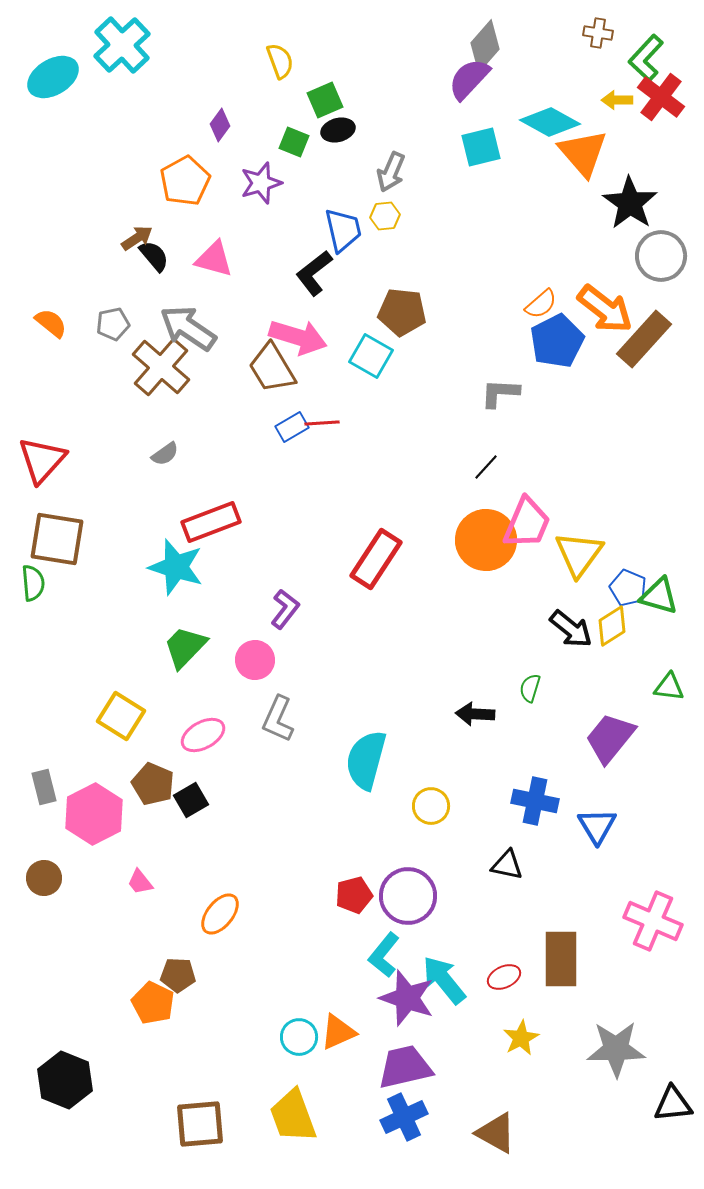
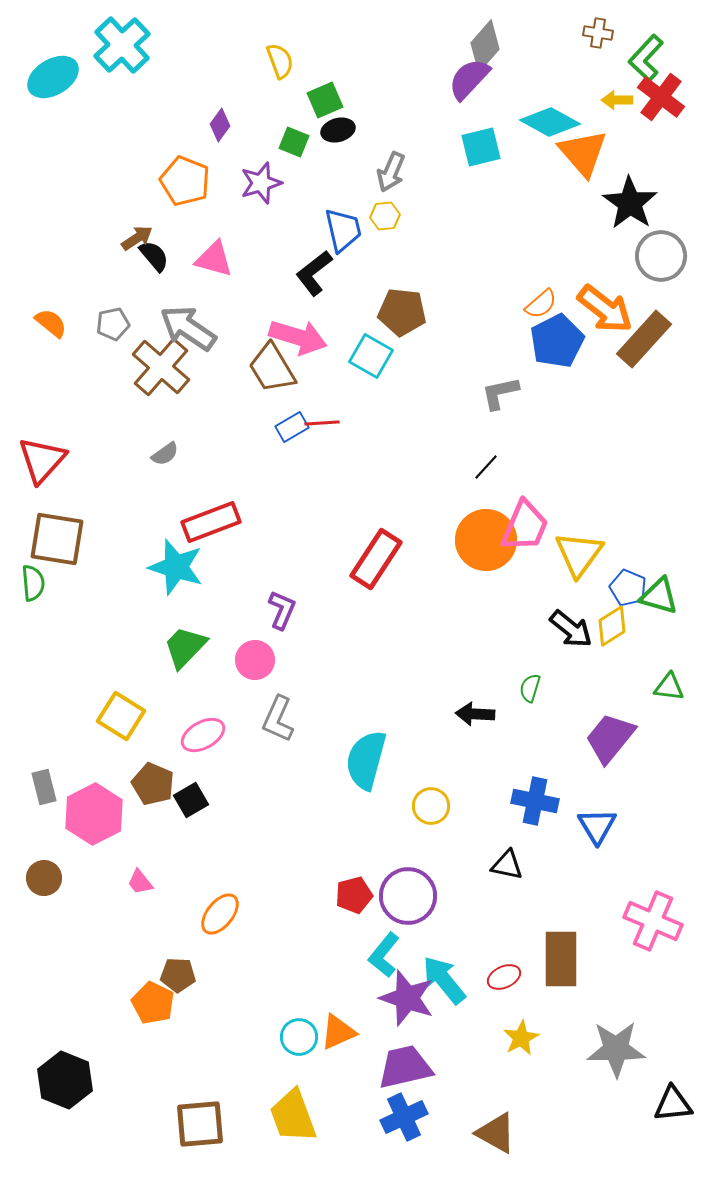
orange pentagon at (185, 181): rotated 21 degrees counterclockwise
gray L-shape at (500, 393): rotated 15 degrees counterclockwise
pink trapezoid at (527, 523): moved 2 px left, 3 px down
purple L-shape at (285, 609): moved 3 px left, 1 px down; rotated 15 degrees counterclockwise
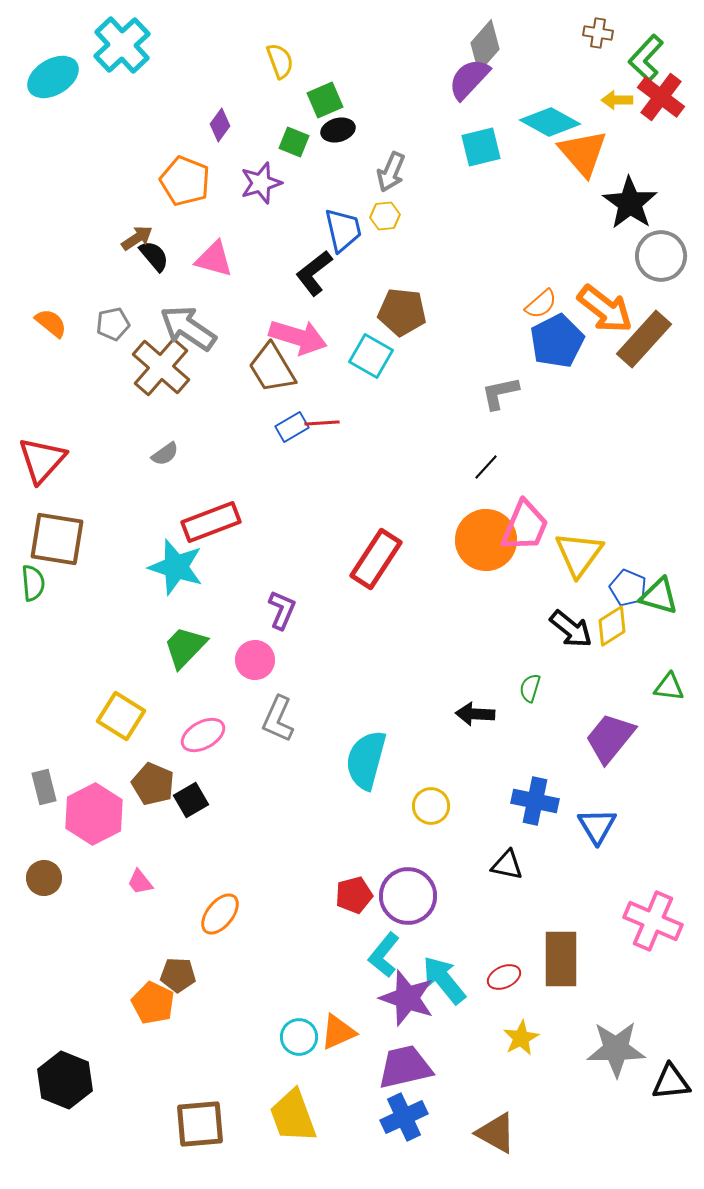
black triangle at (673, 1104): moved 2 px left, 22 px up
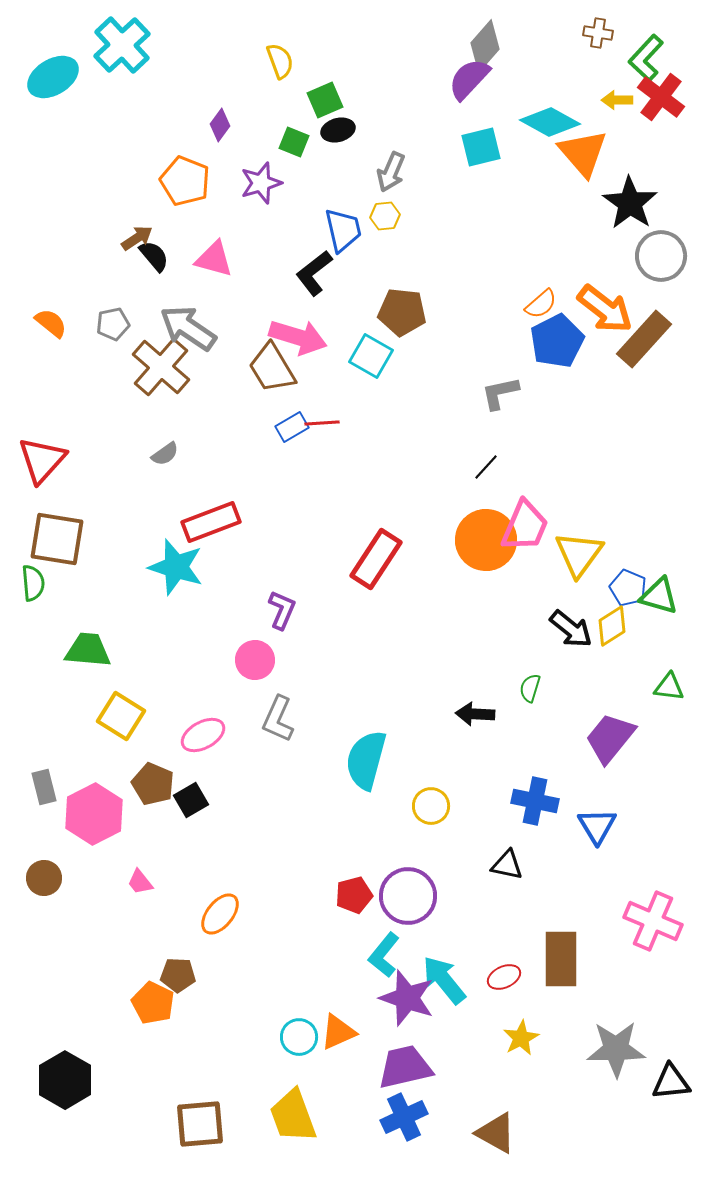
green trapezoid at (185, 647): moved 97 px left, 3 px down; rotated 51 degrees clockwise
black hexagon at (65, 1080): rotated 8 degrees clockwise
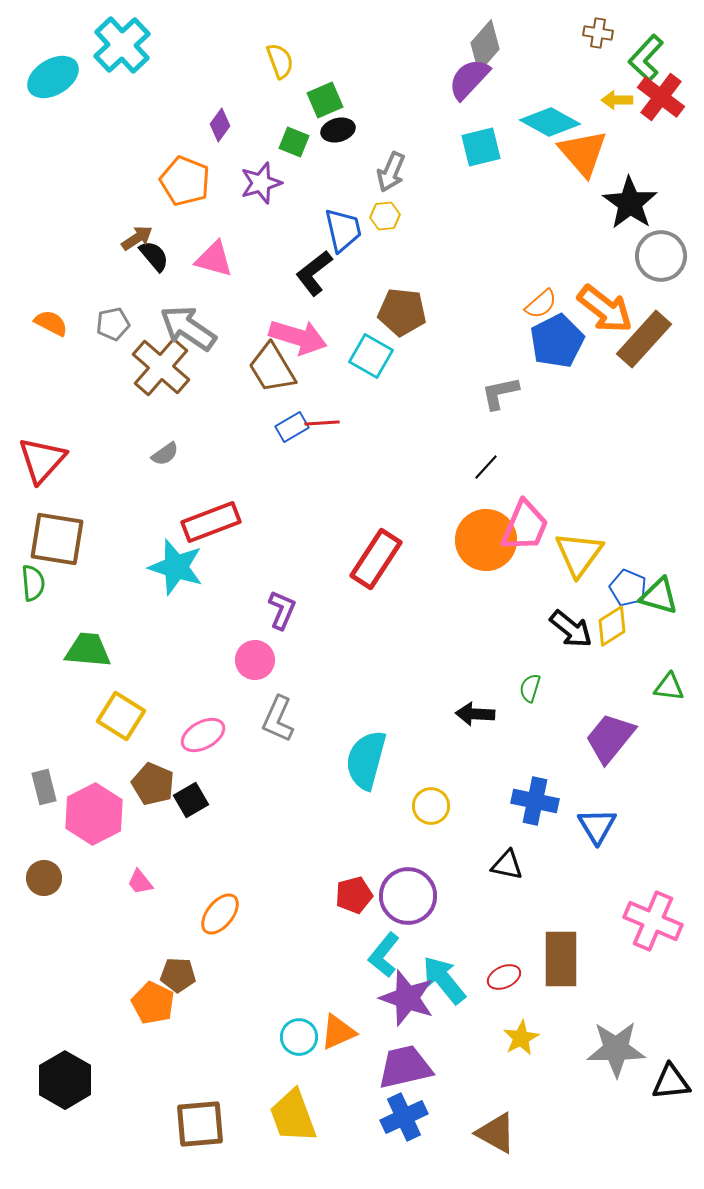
orange semicircle at (51, 323): rotated 12 degrees counterclockwise
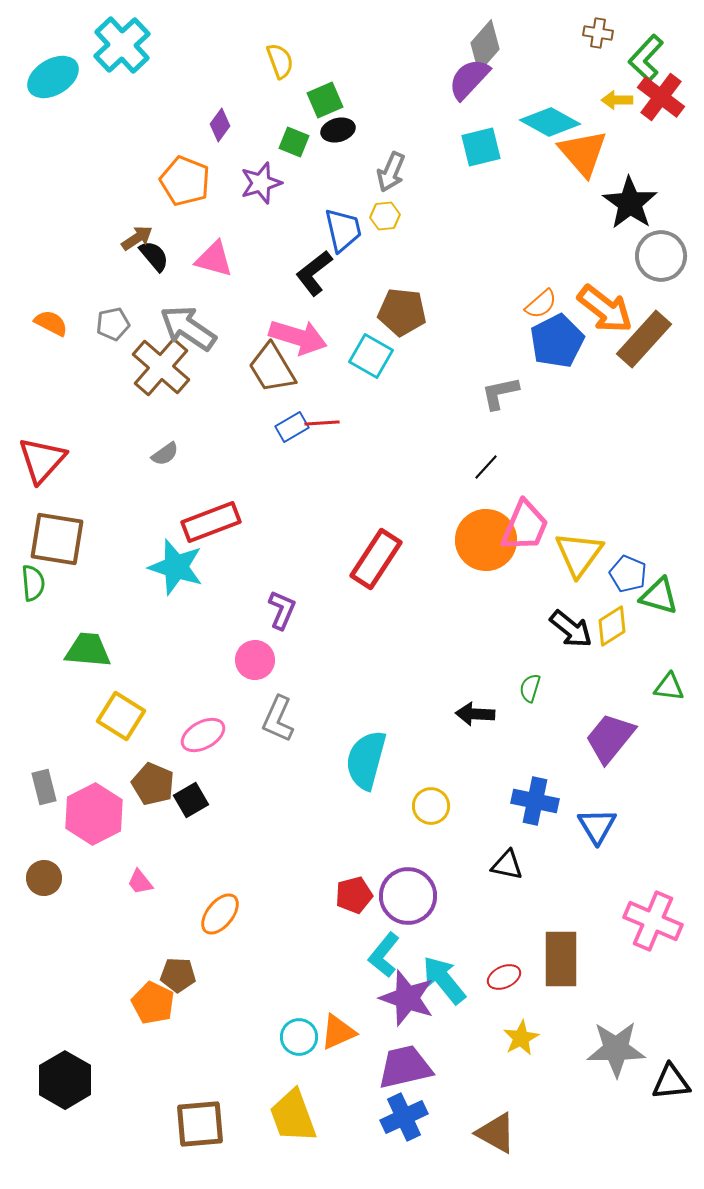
blue pentagon at (628, 588): moved 14 px up
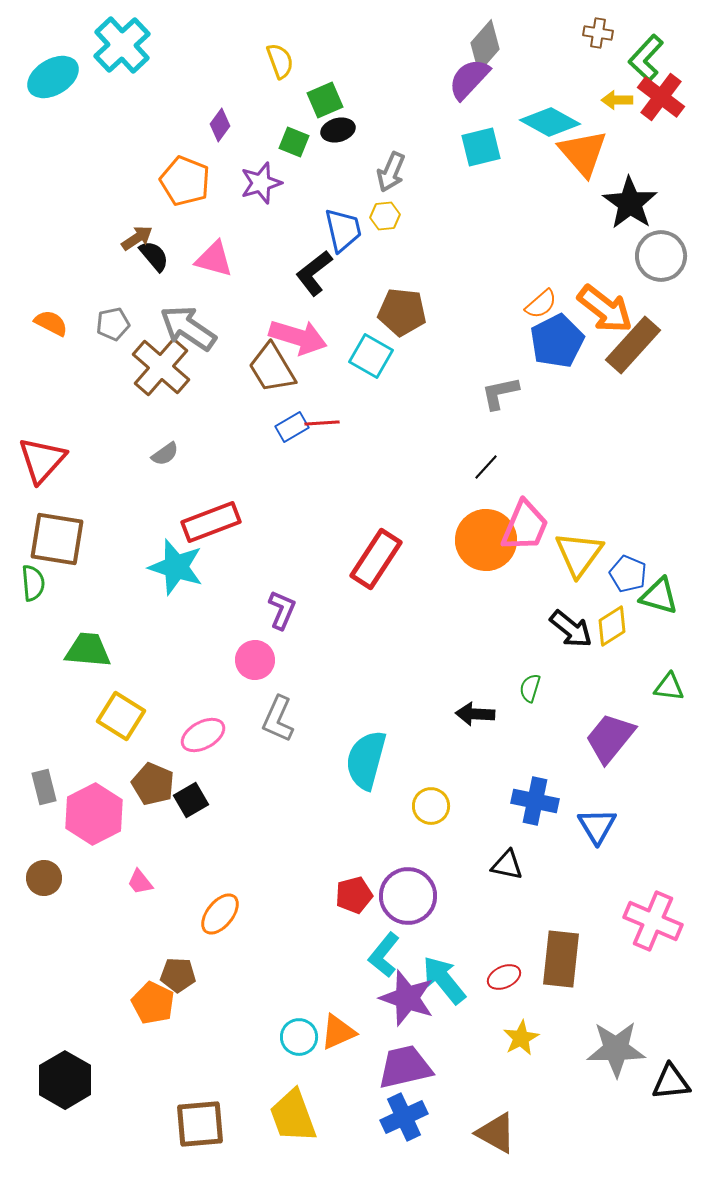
brown rectangle at (644, 339): moved 11 px left, 6 px down
brown rectangle at (561, 959): rotated 6 degrees clockwise
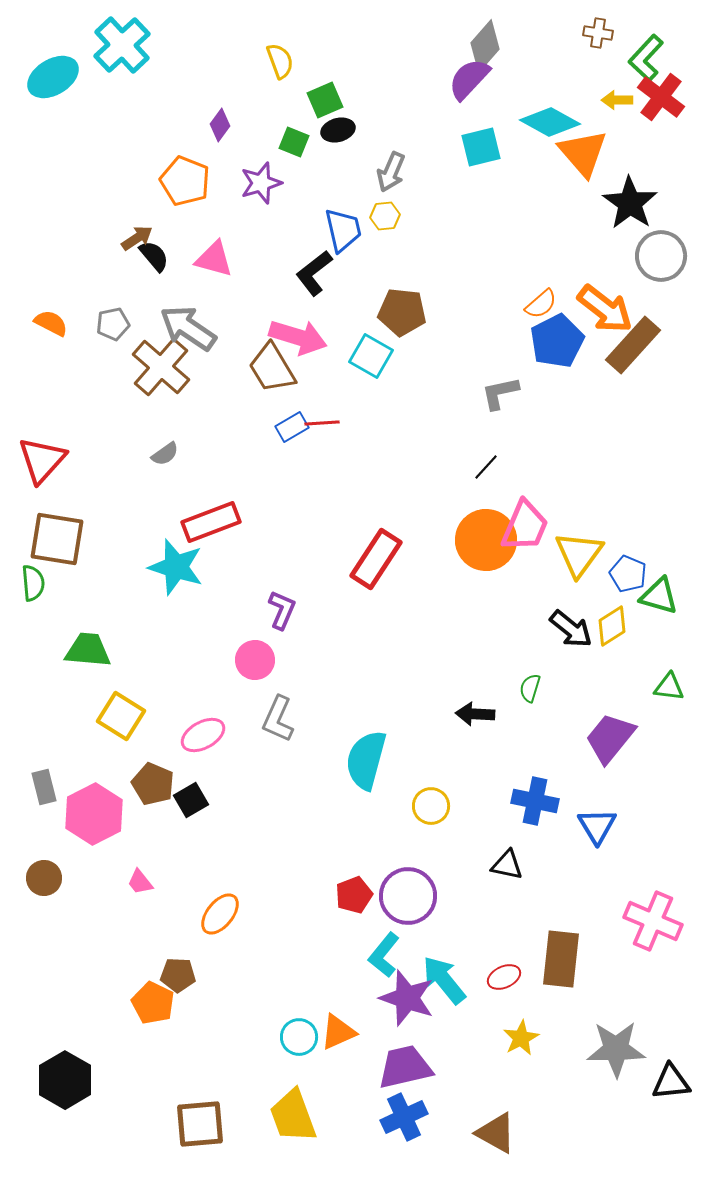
red pentagon at (354, 895): rotated 6 degrees counterclockwise
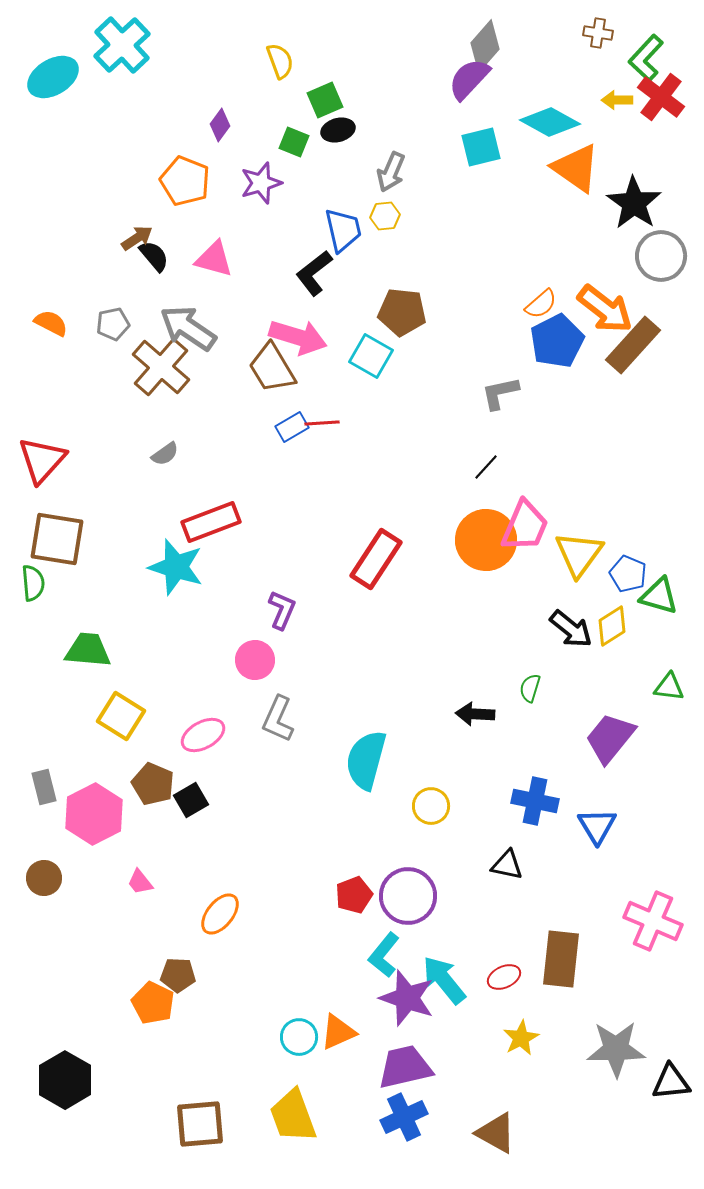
orange triangle at (583, 153): moved 7 px left, 15 px down; rotated 14 degrees counterclockwise
black star at (630, 203): moved 4 px right
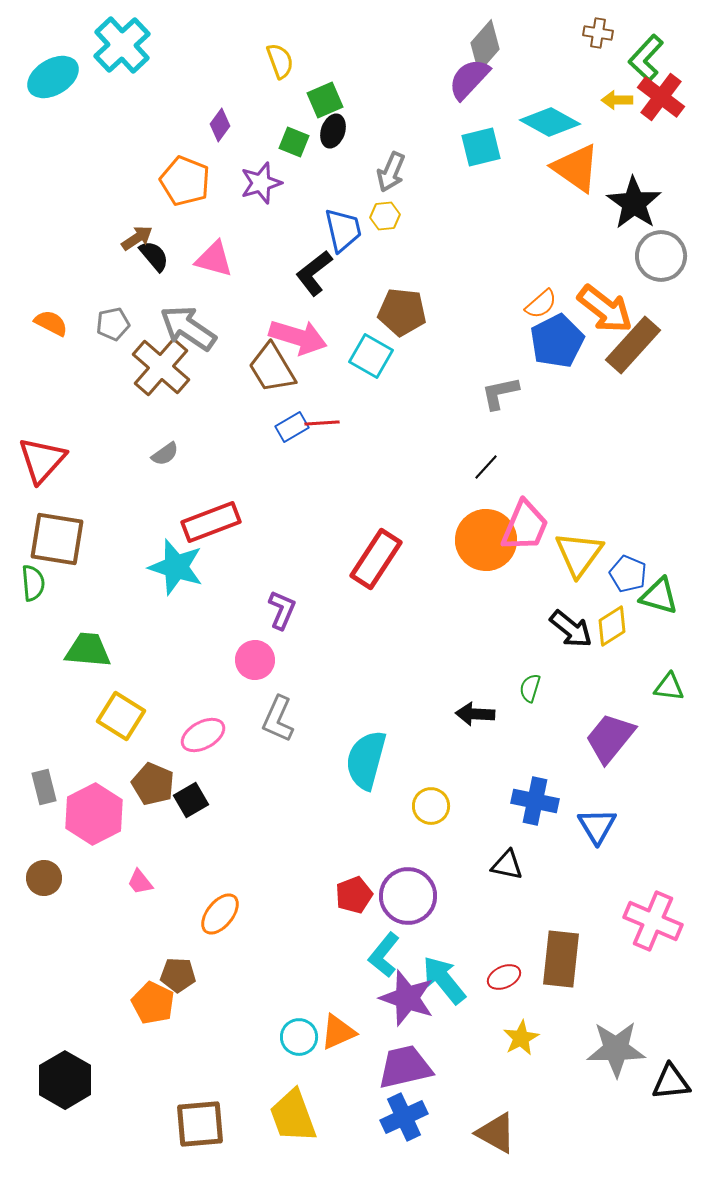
black ellipse at (338, 130): moved 5 px left, 1 px down; rotated 56 degrees counterclockwise
